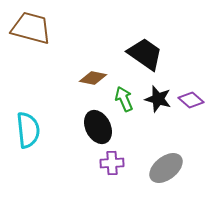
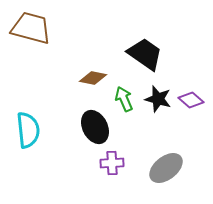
black ellipse: moved 3 px left
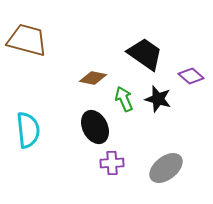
brown trapezoid: moved 4 px left, 12 px down
purple diamond: moved 24 px up
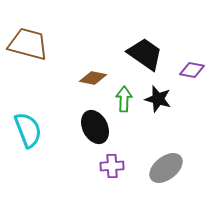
brown trapezoid: moved 1 px right, 4 px down
purple diamond: moved 1 px right, 6 px up; rotated 30 degrees counterclockwise
green arrow: rotated 25 degrees clockwise
cyan semicircle: rotated 15 degrees counterclockwise
purple cross: moved 3 px down
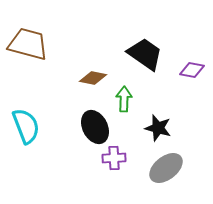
black star: moved 29 px down
cyan semicircle: moved 2 px left, 4 px up
purple cross: moved 2 px right, 8 px up
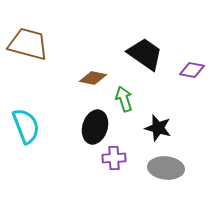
green arrow: rotated 20 degrees counterclockwise
black ellipse: rotated 44 degrees clockwise
gray ellipse: rotated 44 degrees clockwise
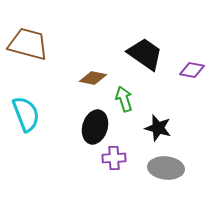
cyan semicircle: moved 12 px up
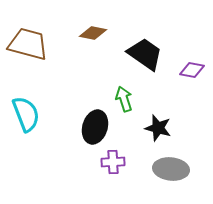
brown diamond: moved 45 px up
purple cross: moved 1 px left, 4 px down
gray ellipse: moved 5 px right, 1 px down
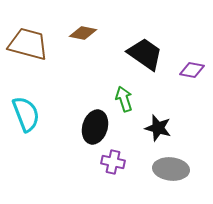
brown diamond: moved 10 px left
purple cross: rotated 15 degrees clockwise
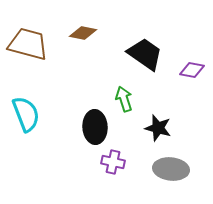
black ellipse: rotated 20 degrees counterclockwise
